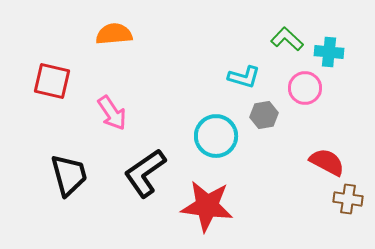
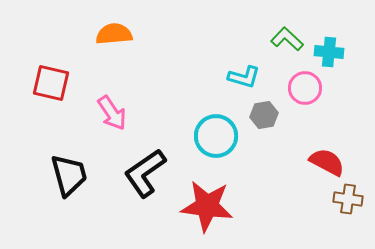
red square: moved 1 px left, 2 px down
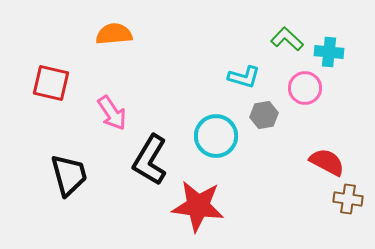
black L-shape: moved 5 px right, 13 px up; rotated 24 degrees counterclockwise
red star: moved 9 px left
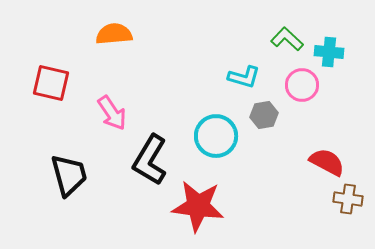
pink circle: moved 3 px left, 3 px up
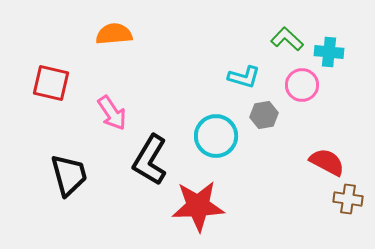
red star: rotated 10 degrees counterclockwise
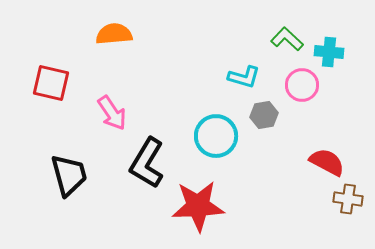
black L-shape: moved 3 px left, 3 px down
